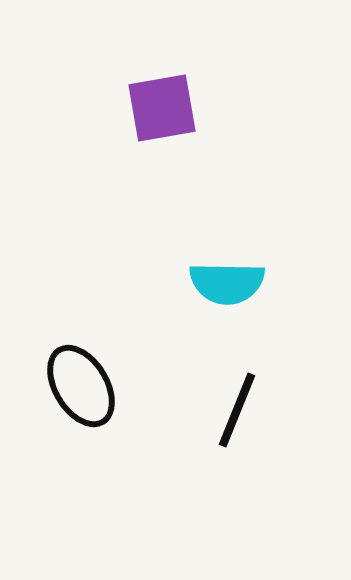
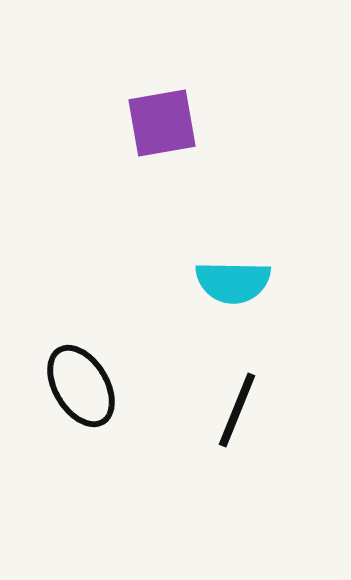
purple square: moved 15 px down
cyan semicircle: moved 6 px right, 1 px up
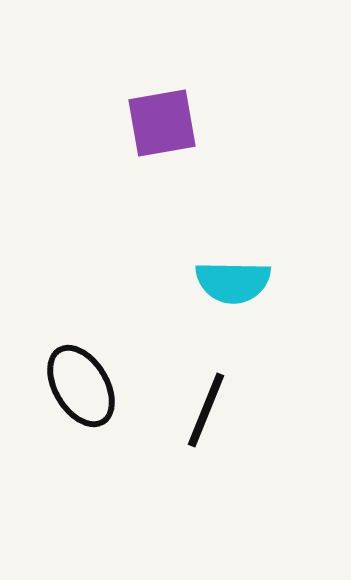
black line: moved 31 px left
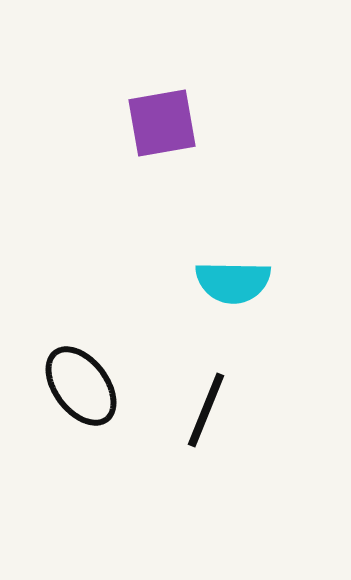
black ellipse: rotated 6 degrees counterclockwise
